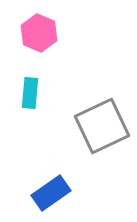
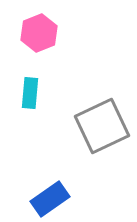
pink hexagon: rotated 15 degrees clockwise
blue rectangle: moved 1 px left, 6 px down
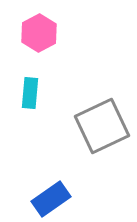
pink hexagon: rotated 6 degrees counterclockwise
blue rectangle: moved 1 px right
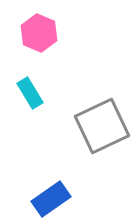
pink hexagon: rotated 9 degrees counterclockwise
cyan rectangle: rotated 36 degrees counterclockwise
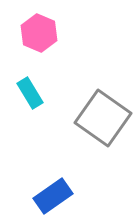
gray square: moved 1 px right, 8 px up; rotated 30 degrees counterclockwise
blue rectangle: moved 2 px right, 3 px up
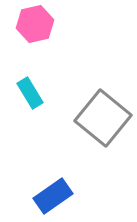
pink hexagon: moved 4 px left, 9 px up; rotated 24 degrees clockwise
gray square: rotated 4 degrees clockwise
